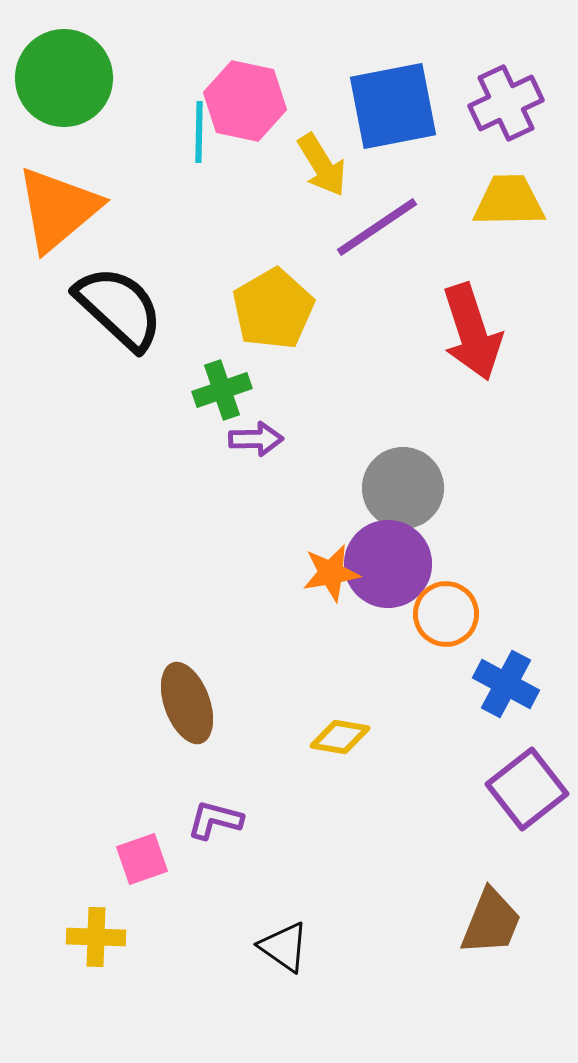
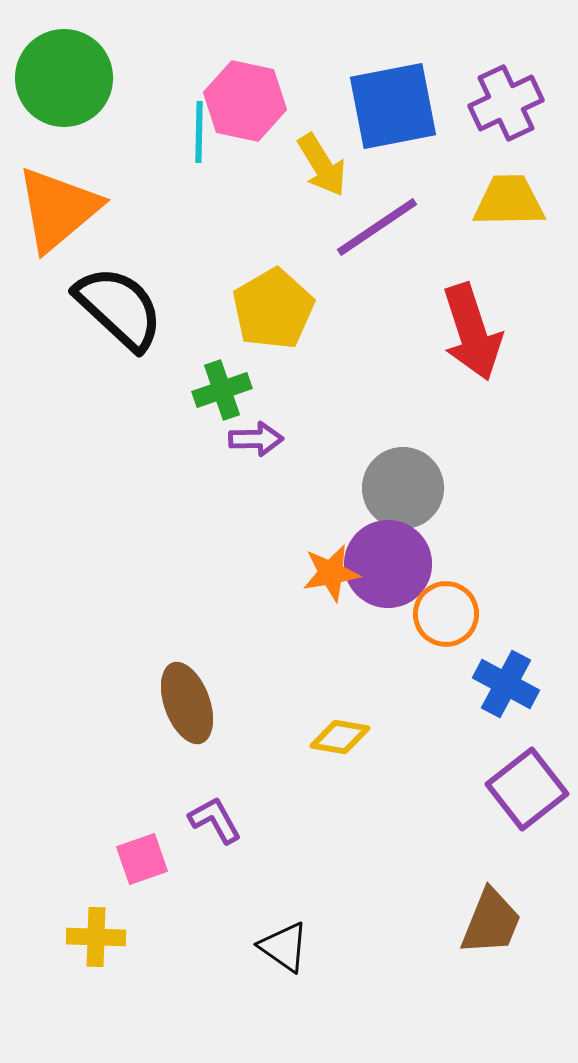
purple L-shape: rotated 46 degrees clockwise
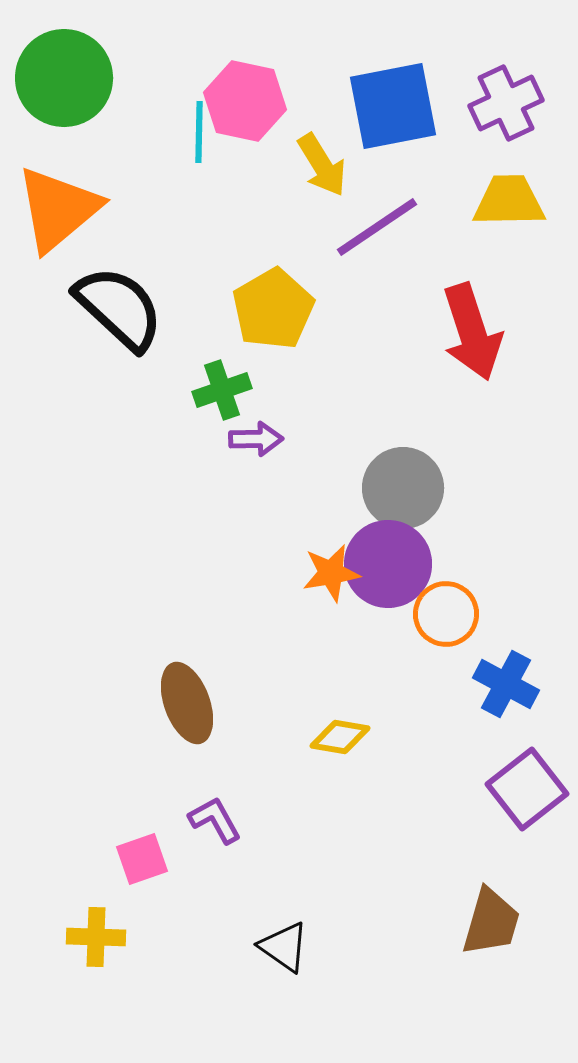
brown trapezoid: rotated 6 degrees counterclockwise
